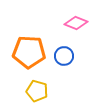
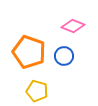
pink diamond: moved 3 px left, 3 px down
orange pentagon: rotated 16 degrees clockwise
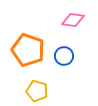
pink diamond: moved 6 px up; rotated 15 degrees counterclockwise
orange pentagon: moved 1 px left, 2 px up
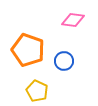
blue circle: moved 5 px down
yellow pentagon: rotated 10 degrees clockwise
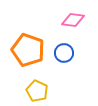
blue circle: moved 8 px up
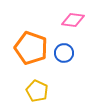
orange pentagon: moved 3 px right, 2 px up
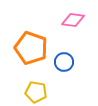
blue circle: moved 9 px down
yellow pentagon: moved 1 px left, 1 px down; rotated 15 degrees counterclockwise
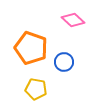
pink diamond: rotated 35 degrees clockwise
yellow pentagon: moved 3 px up
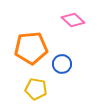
orange pentagon: rotated 24 degrees counterclockwise
blue circle: moved 2 px left, 2 px down
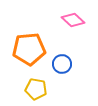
orange pentagon: moved 2 px left, 1 px down
